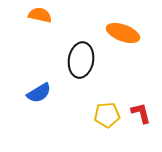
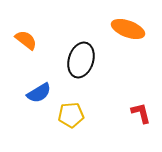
orange semicircle: moved 14 px left, 25 px down; rotated 25 degrees clockwise
orange ellipse: moved 5 px right, 4 px up
black ellipse: rotated 8 degrees clockwise
yellow pentagon: moved 36 px left
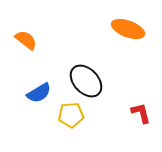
black ellipse: moved 5 px right, 21 px down; rotated 60 degrees counterclockwise
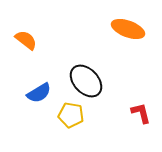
yellow pentagon: rotated 15 degrees clockwise
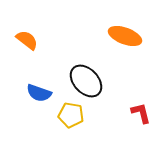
orange ellipse: moved 3 px left, 7 px down
orange semicircle: moved 1 px right
blue semicircle: rotated 50 degrees clockwise
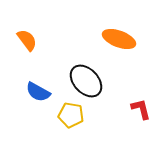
orange ellipse: moved 6 px left, 3 px down
orange semicircle: rotated 15 degrees clockwise
blue semicircle: moved 1 px left, 1 px up; rotated 10 degrees clockwise
red L-shape: moved 4 px up
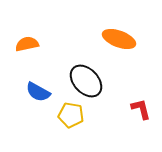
orange semicircle: moved 4 px down; rotated 65 degrees counterclockwise
